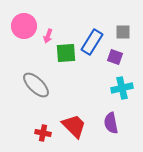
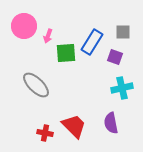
red cross: moved 2 px right
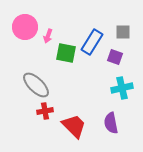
pink circle: moved 1 px right, 1 px down
green square: rotated 15 degrees clockwise
red cross: moved 22 px up; rotated 21 degrees counterclockwise
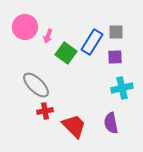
gray square: moved 7 px left
green square: rotated 25 degrees clockwise
purple square: rotated 21 degrees counterclockwise
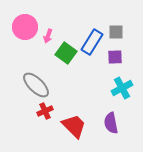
cyan cross: rotated 15 degrees counterclockwise
red cross: rotated 14 degrees counterclockwise
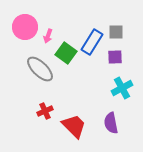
gray ellipse: moved 4 px right, 16 px up
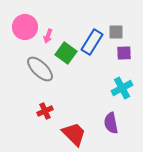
purple square: moved 9 px right, 4 px up
red trapezoid: moved 8 px down
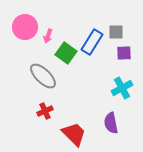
gray ellipse: moved 3 px right, 7 px down
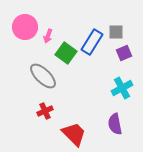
purple square: rotated 21 degrees counterclockwise
purple semicircle: moved 4 px right, 1 px down
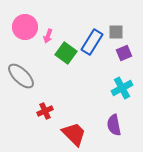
gray ellipse: moved 22 px left
purple semicircle: moved 1 px left, 1 px down
